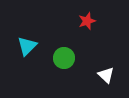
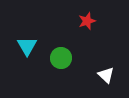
cyan triangle: rotated 15 degrees counterclockwise
green circle: moved 3 px left
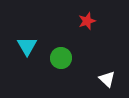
white triangle: moved 1 px right, 4 px down
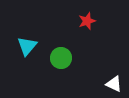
cyan triangle: rotated 10 degrees clockwise
white triangle: moved 7 px right, 5 px down; rotated 18 degrees counterclockwise
